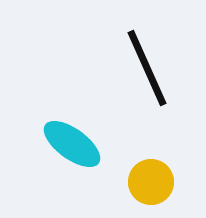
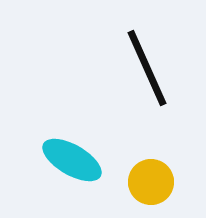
cyan ellipse: moved 16 px down; rotated 6 degrees counterclockwise
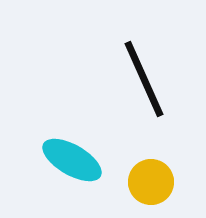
black line: moved 3 px left, 11 px down
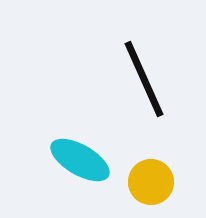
cyan ellipse: moved 8 px right
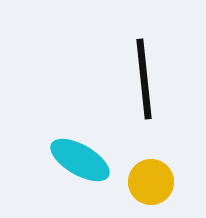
black line: rotated 18 degrees clockwise
